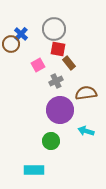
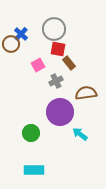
purple circle: moved 2 px down
cyan arrow: moved 6 px left, 3 px down; rotated 21 degrees clockwise
green circle: moved 20 px left, 8 px up
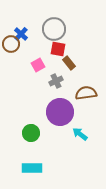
cyan rectangle: moved 2 px left, 2 px up
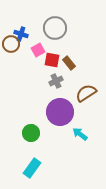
gray circle: moved 1 px right, 1 px up
blue cross: rotated 24 degrees counterclockwise
red square: moved 6 px left, 11 px down
pink square: moved 15 px up
brown semicircle: rotated 25 degrees counterclockwise
cyan rectangle: rotated 54 degrees counterclockwise
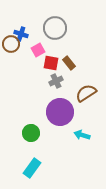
red square: moved 1 px left, 3 px down
cyan arrow: moved 2 px right, 1 px down; rotated 21 degrees counterclockwise
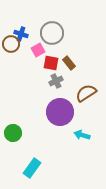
gray circle: moved 3 px left, 5 px down
green circle: moved 18 px left
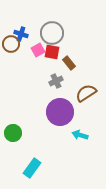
red square: moved 1 px right, 11 px up
cyan arrow: moved 2 px left
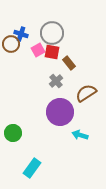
gray cross: rotated 16 degrees counterclockwise
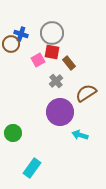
pink square: moved 10 px down
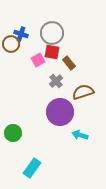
brown semicircle: moved 3 px left, 1 px up; rotated 15 degrees clockwise
